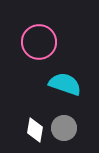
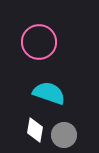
cyan semicircle: moved 16 px left, 9 px down
gray circle: moved 7 px down
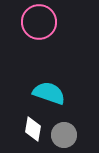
pink circle: moved 20 px up
white diamond: moved 2 px left, 1 px up
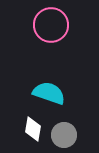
pink circle: moved 12 px right, 3 px down
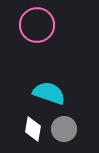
pink circle: moved 14 px left
gray circle: moved 6 px up
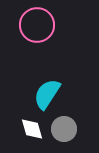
cyan semicircle: moved 2 px left, 1 px down; rotated 76 degrees counterclockwise
white diamond: moved 1 px left; rotated 25 degrees counterclockwise
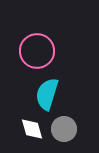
pink circle: moved 26 px down
cyan semicircle: rotated 16 degrees counterclockwise
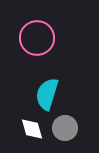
pink circle: moved 13 px up
gray circle: moved 1 px right, 1 px up
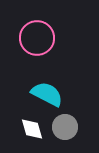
cyan semicircle: rotated 100 degrees clockwise
gray circle: moved 1 px up
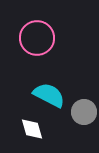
cyan semicircle: moved 2 px right, 1 px down
gray circle: moved 19 px right, 15 px up
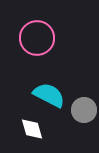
gray circle: moved 2 px up
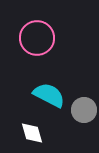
white diamond: moved 4 px down
